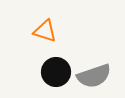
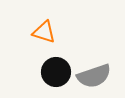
orange triangle: moved 1 px left, 1 px down
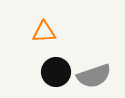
orange triangle: rotated 20 degrees counterclockwise
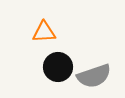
black circle: moved 2 px right, 5 px up
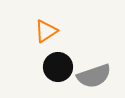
orange triangle: moved 2 px right, 1 px up; rotated 30 degrees counterclockwise
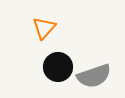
orange triangle: moved 2 px left, 3 px up; rotated 15 degrees counterclockwise
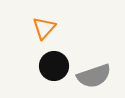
black circle: moved 4 px left, 1 px up
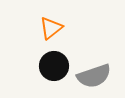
orange triangle: moved 7 px right; rotated 10 degrees clockwise
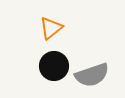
gray semicircle: moved 2 px left, 1 px up
